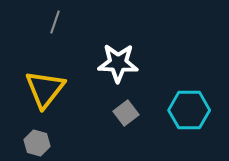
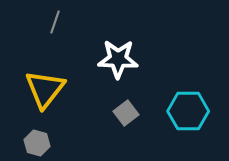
white star: moved 4 px up
cyan hexagon: moved 1 px left, 1 px down
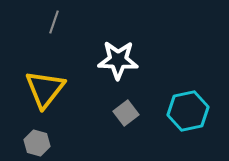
gray line: moved 1 px left
white star: moved 1 px down
cyan hexagon: rotated 12 degrees counterclockwise
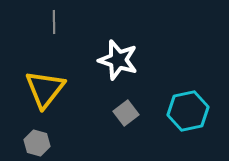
gray line: rotated 20 degrees counterclockwise
white star: rotated 15 degrees clockwise
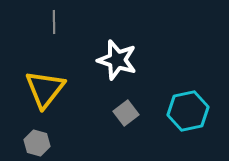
white star: moved 1 px left
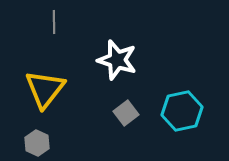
cyan hexagon: moved 6 px left
gray hexagon: rotated 10 degrees clockwise
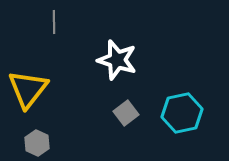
yellow triangle: moved 17 px left
cyan hexagon: moved 2 px down
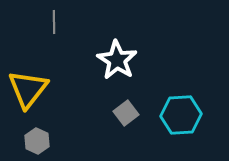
white star: rotated 15 degrees clockwise
cyan hexagon: moved 1 px left, 2 px down; rotated 9 degrees clockwise
gray hexagon: moved 2 px up
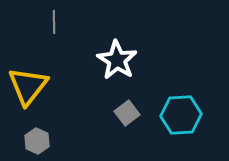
yellow triangle: moved 3 px up
gray square: moved 1 px right
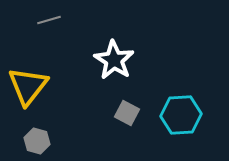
gray line: moved 5 px left, 2 px up; rotated 75 degrees clockwise
white star: moved 3 px left
gray square: rotated 25 degrees counterclockwise
gray hexagon: rotated 10 degrees counterclockwise
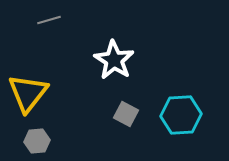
yellow triangle: moved 7 px down
gray square: moved 1 px left, 1 px down
gray hexagon: rotated 20 degrees counterclockwise
